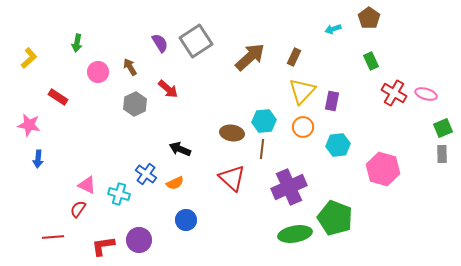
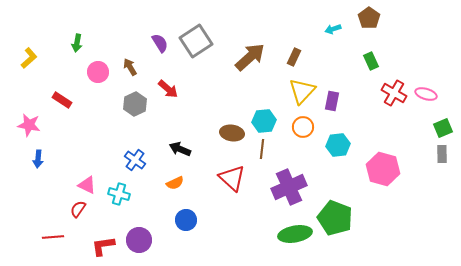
red rectangle at (58, 97): moved 4 px right, 3 px down
blue cross at (146, 174): moved 11 px left, 14 px up
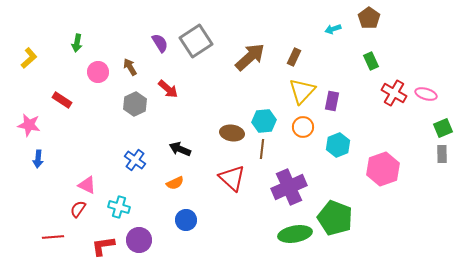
cyan hexagon at (338, 145): rotated 15 degrees counterclockwise
pink hexagon at (383, 169): rotated 24 degrees clockwise
cyan cross at (119, 194): moved 13 px down
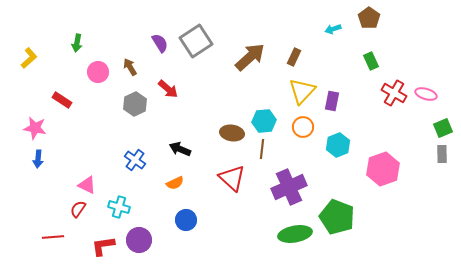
pink star at (29, 125): moved 6 px right, 3 px down
green pentagon at (335, 218): moved 2 px right, 1 px up
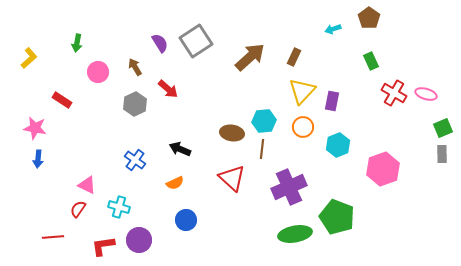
brown arrow at (130, 67): moved 5 px right
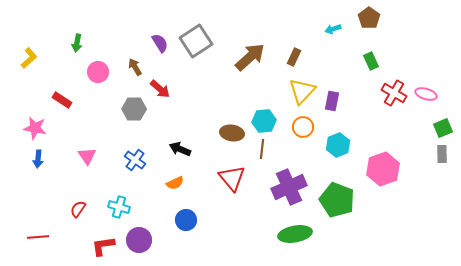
red arrow at (168, 89): moved 8 px left
gray hexagon at (135, 104): moved 1 px left, 5 px down; rotated 25 degrees clockwise
red triangle at (232, 178): rotated 8 degrees clockwise
pink triangle at (87, 185): moved 29 px up; rotated 30 degrees clockwise
green pentagon at (337, 217): moved 17 px up
red line at (53, 237): moved 15 px left
